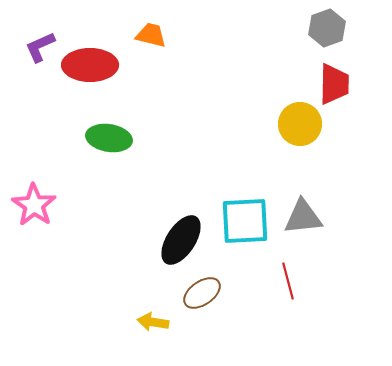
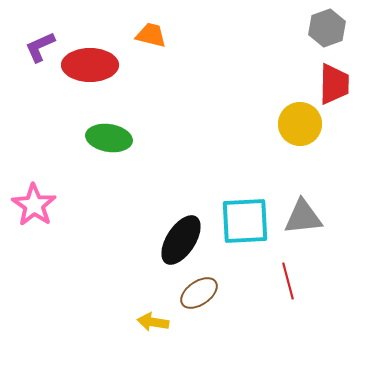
brown ellipse: moved 3 px left
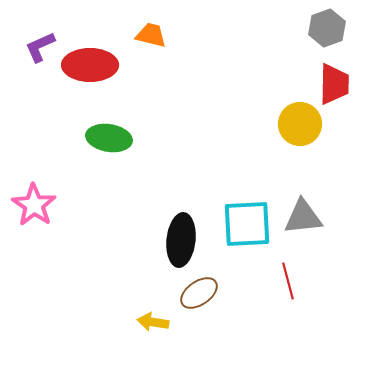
cyan square: moved 2 px right, 3 px down
black ellipse: rotated 27 degrees counterclockwise
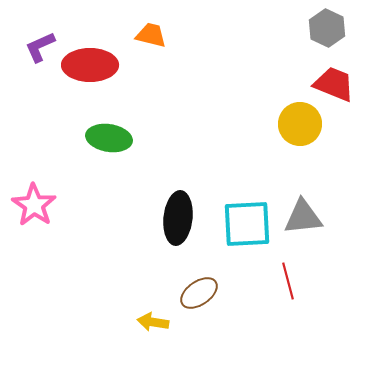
gray hexagon: rotated 15 degrees counterclockwise
red trapezoid: rotated 69 degrees counterclockwise
black ellipse: moved 3 px left, 22 px up
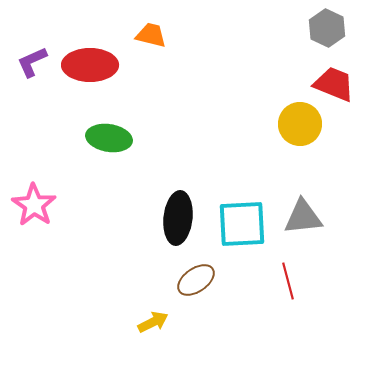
purple L-shape: moved 8 px left, 15 px down
cyan square: moved 5 px left
brown ellipse: moved 3 px left, 13 px up
yellow arrow: rotated 144 degrees clockwise
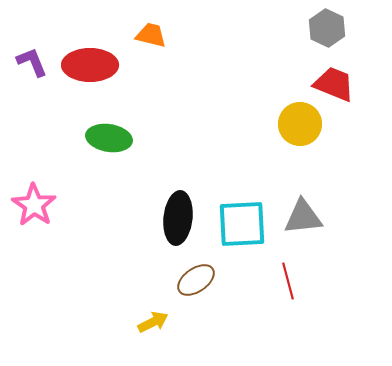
purple L-shape: rotated 92 degrees clockwise
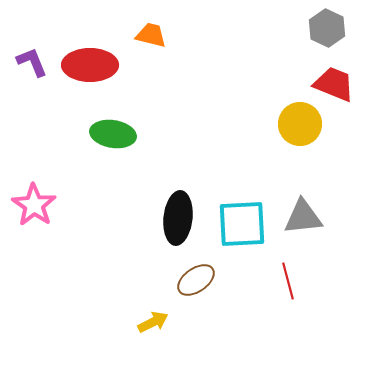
green ellipse: moved 4 px right, 4 px up
